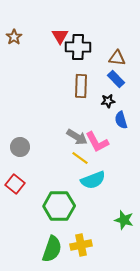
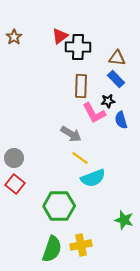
red triangle: rotated 24 degrees clockwise
gray arrow: moved 6 px left, 3 px up
pink L-shape: moved 3 px left, 29 px up
gray circle: moved 6 px left, 11 px down
cyan semicircle: moved 2 px up
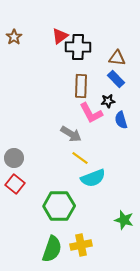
pink L-shape: moved 3 px left
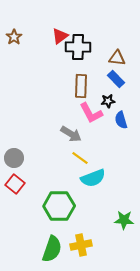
green star: rotated 12 degrees counterclockwise
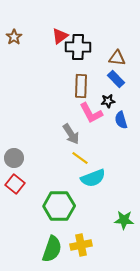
gray arrow: rotated 25 degrees clockwise
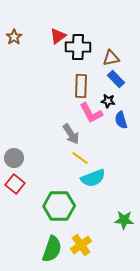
red triangle: moved 2 px left
brown triangle: moved 6 px left; rotated 18 degrees counterclockwise
black star: rotated 16 degrees clockwise
yellow cross: rotated 25 degrees counterclockwise
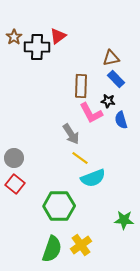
black cross: moved 41 px left
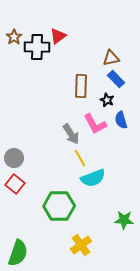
black star: moved 1 px left, 1 px up; rotated 16 degrees clockwise
pink L-shape: moved 4 px right, 11 px down
yellow line: rotated 24 degrees clockwise
green semicircle: moved 34 px left, 4 px down
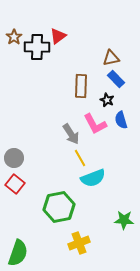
green hexagon: moved 1 px down; rotated 12 degrees counterclockwise
yellow cross: moved 2 px left, 2 px up; rotated 15 degrees clockwise
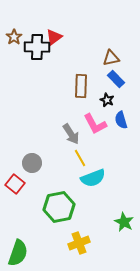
red triangle: moved 4 px left, 1 px down
gray circle: moved 18 px right, 5 px down
green star: moved 2 px down; rotated 24 degrees clockwise
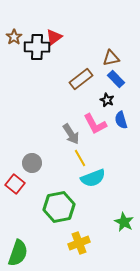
brown rectangle: moved 7 px up; rotated 50 degrees clockwise
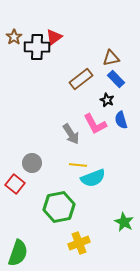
yellow line: moved 2 px left, 7 px down; rotated 54 degrees counterclockwise
